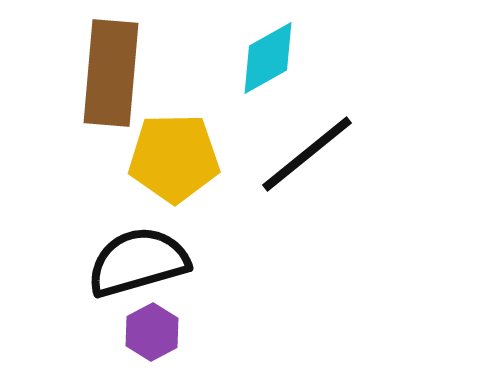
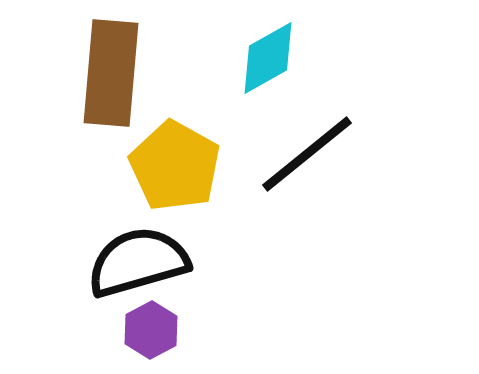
yellow pentagon: moved 1 px right, 8 px down; rotated 30 degrees clockwise
purple hexagon: moved 1 px left, 2 px up
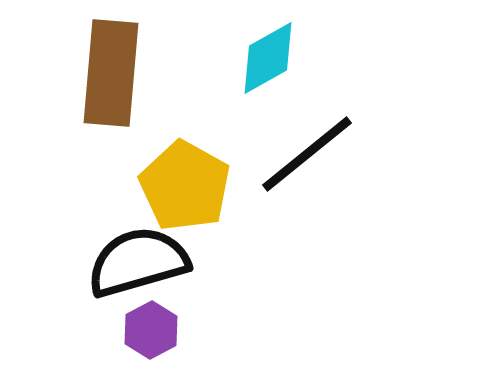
yellow pentagon: moved 10 px right, 20 px down
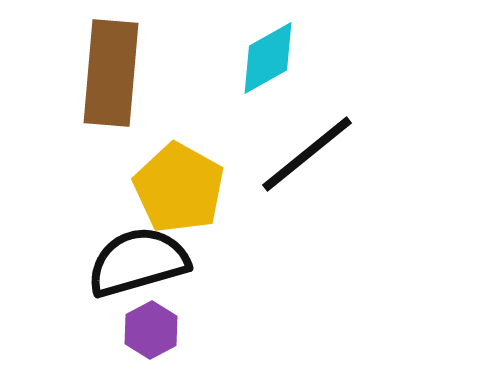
yellow pentagon: moved 6 px left, 2 px down
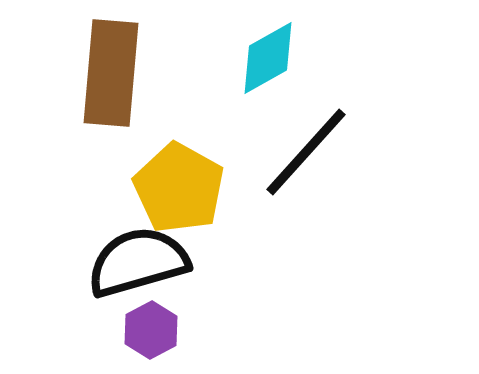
black line: moved 1 px left, 2 px up; rotated 9 degrees counterclockwise
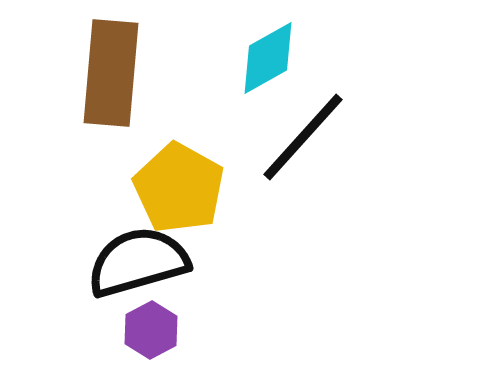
black line: moved 3 px left, 15 px up
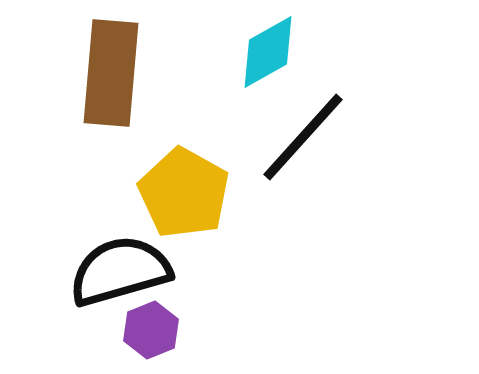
cyan diamond: moved 6 px up
yellow pentagon: moved 5 px right, 5 px down
black semicircle: moved 18 px left, 9 px down
purple hexagon: rotated 6 degrees clockwise
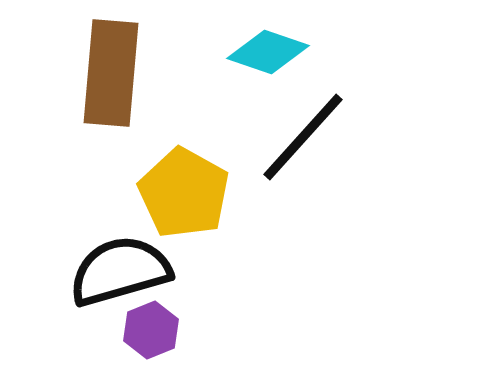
cyan diamond: rotated 48 degrees clockwise
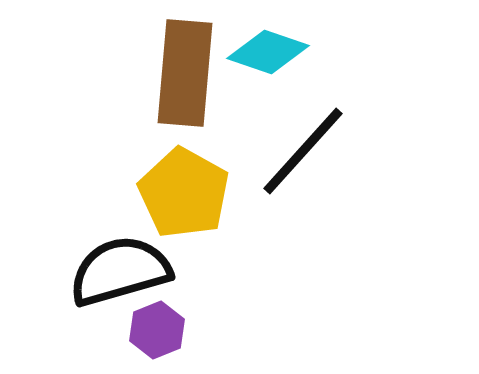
brown rectangle: moved 74 px right
black line: moved 14 px down
purple hexagon: moved 6 px right
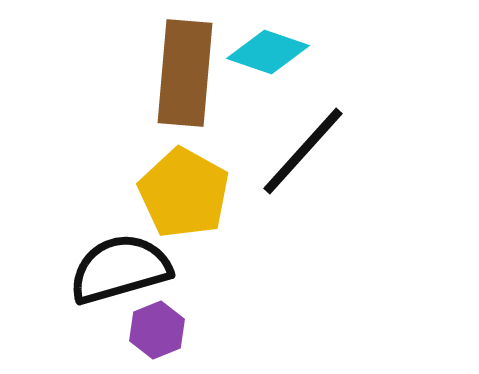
black semicircle: moved 2 px up
